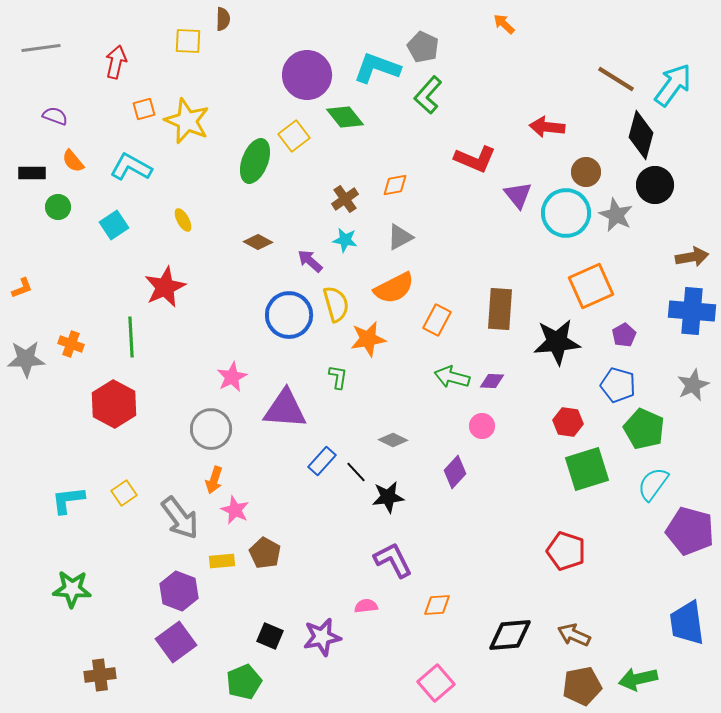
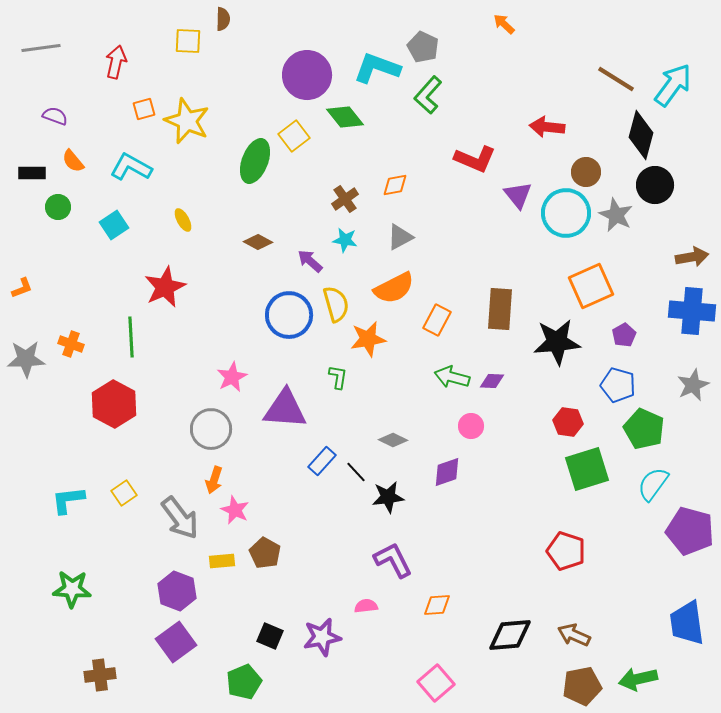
pink circle at (482, 426): moved 11 px left
purple diamond at (455, 472): moved 8 px left; rotated 28 degrees clockwise
purple hexagon at (179, 591): moved 2 px left
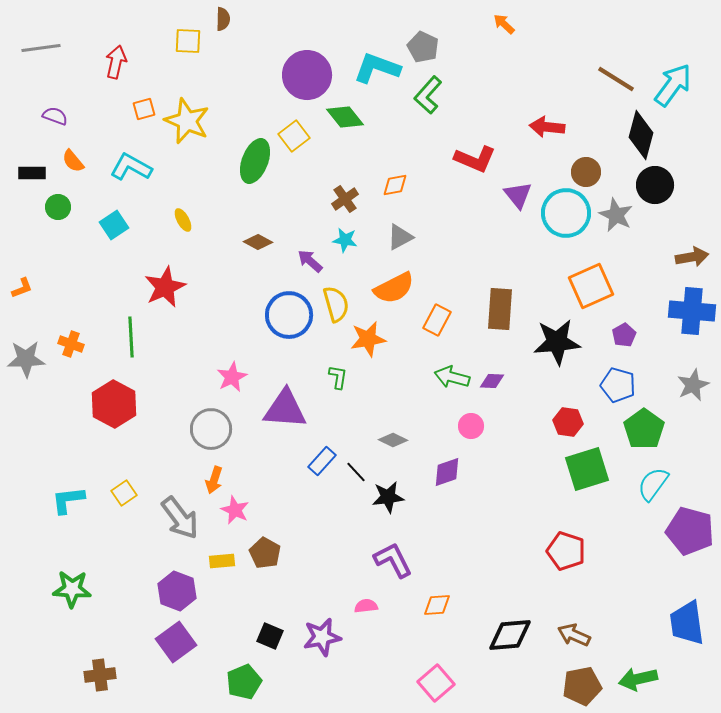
green pentagon at (644, 429): rotated 12 degrees clockwise
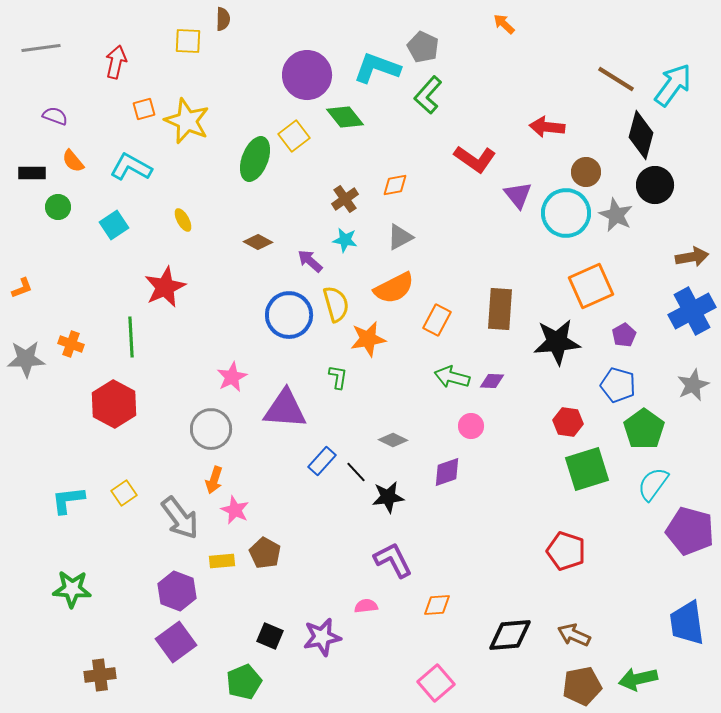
red L-shape at (475, 159): rotated 12 degrees clockwise
green ellipse at (255, 161): moved 2 px up
blue cross at (692, 311): rotated 33 degrees counterclockwise
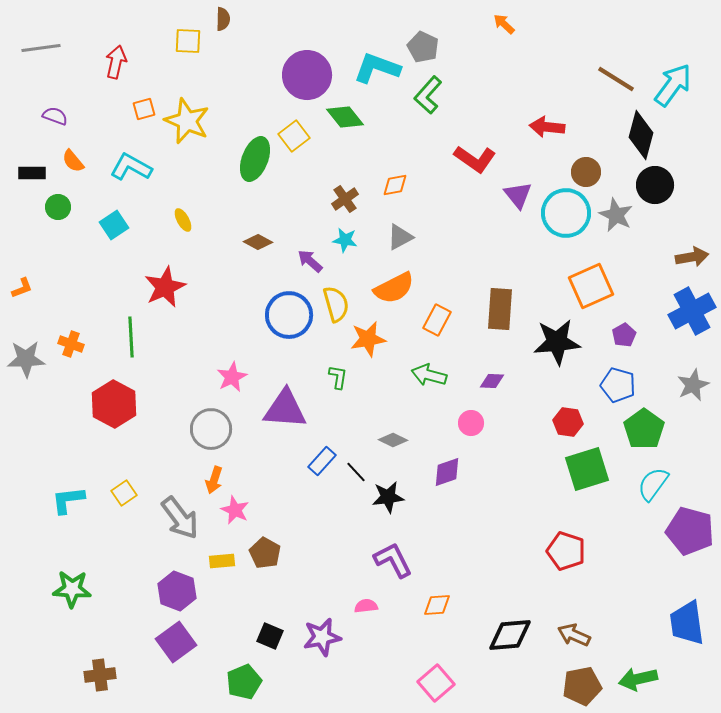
green arrow at (452, 377): moved 23 px left, 2 px up
pink circle at (471, 426): moved 3 px up
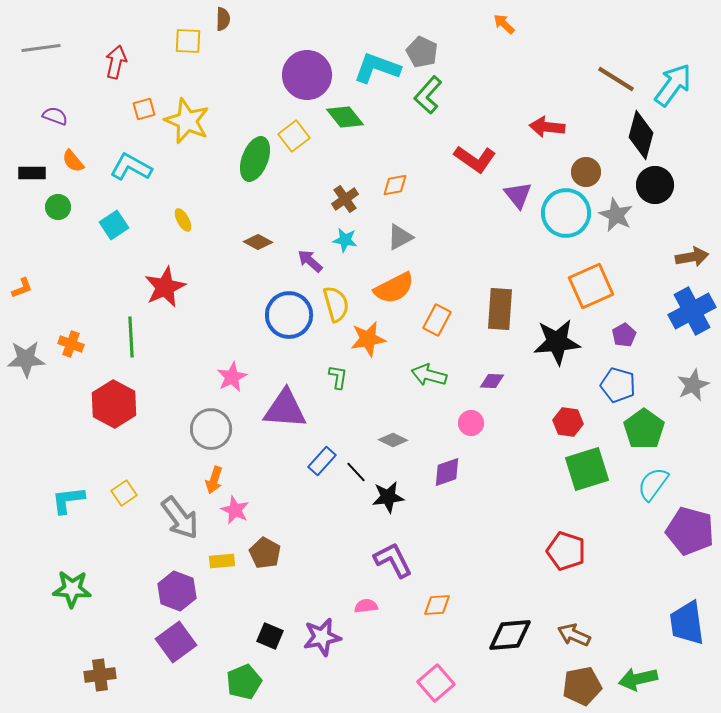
gray pentagon at (423, 47): moved 1 px left, 5 px down
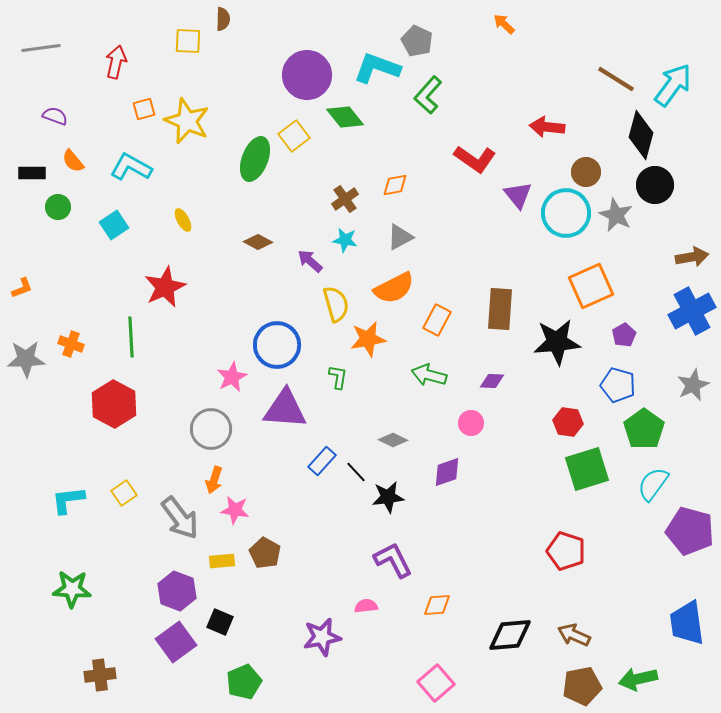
gray pentagon at (422, 52): moved 5 px left, 11 px up
blue circle at (289, 315): moved 12 px left, 30 px down
pink star at (235, 510): rotated 16 degrees counterclockwise
black square at (270, 636): moved 50 px left, 14 px up
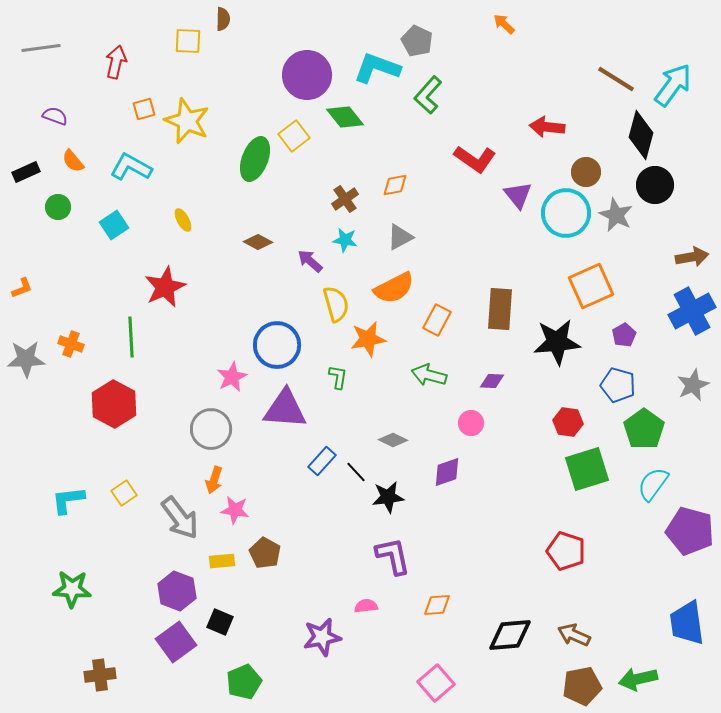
black rectangle at (32, 173): moved 6 px left, 1 px up; rotated 24 degrees counterclockwise
purple L-shape at (393, 560): moved 4 px up; rotated 15 degrees clockwise
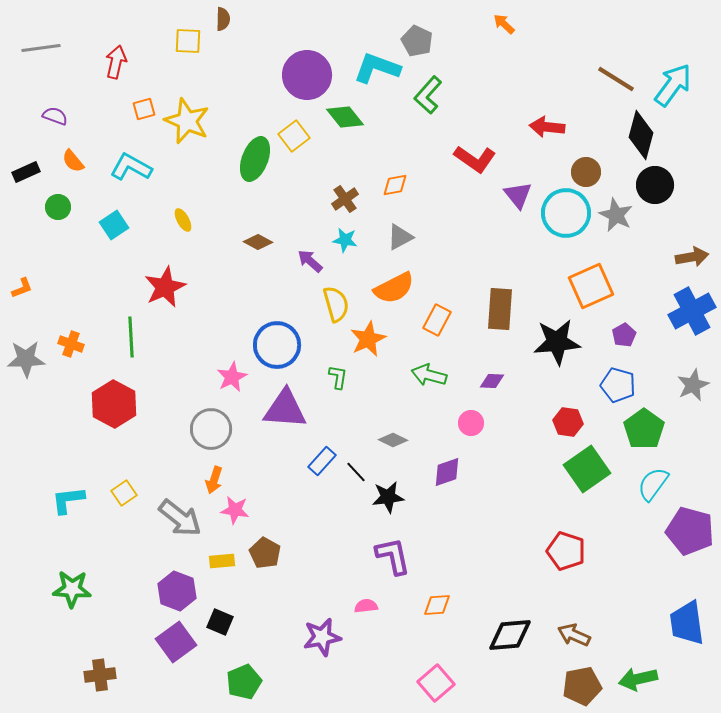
orange star at (368, 339): rotated 15 degrees counterclockwise
green square at (587, 469): rotated 18 degrees counterclockwise
gray arrow at (180, 518): rotated 15 degrees counterclockwise
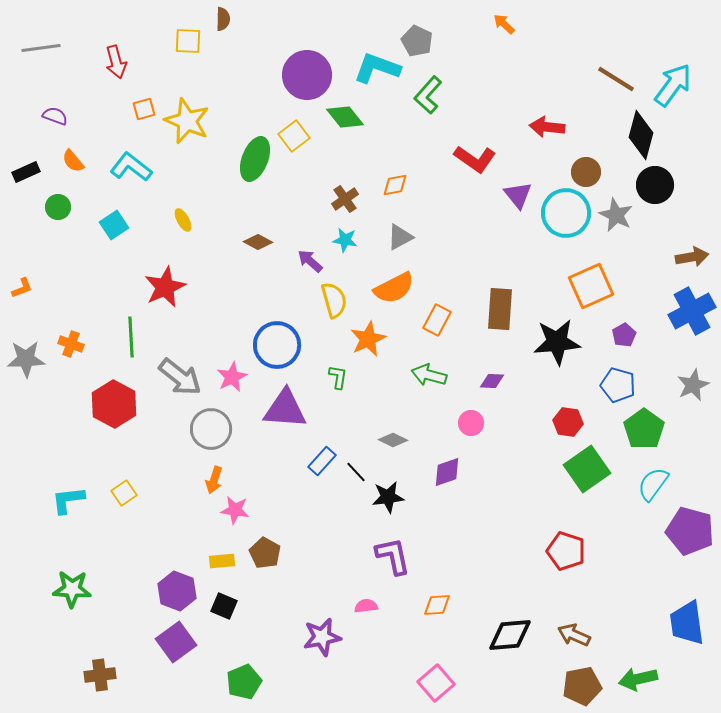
red arrow at (116, 62): rotated 152 degrees clockwise
cyan L-shape at (131, 167): rotated 9 degrees clockwise
yellow semicircle at (336, 304): moved 2 px left, 4 px up
gray arrow at (180, 518): moved 141 px up
black square at (220, 622): moved 4 px right, 16 px up
